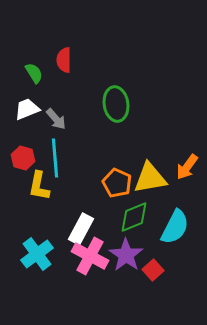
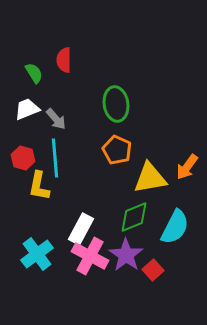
orange pentagon: moved 33 px up
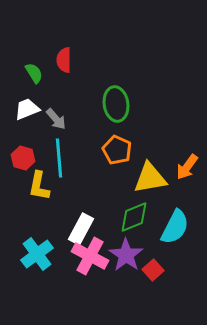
cyan line: moved 4 px right
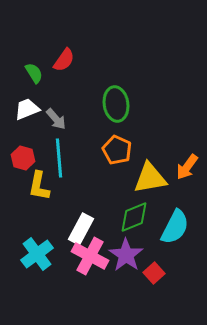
red semicircle: rotated 145 degrees counterclockwise
red square: moved 1 px right, 3 px down
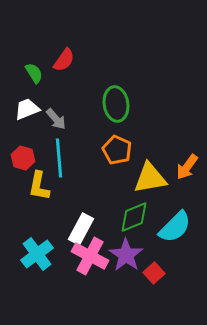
cyan semicircle: rotated 18 degrees clockwise
